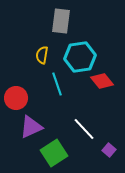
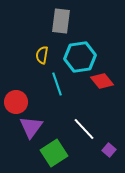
red circle: moved 4 px down
purple triangle: rotated 30 degrees counterclockwise
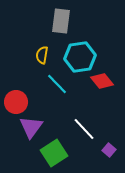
cyan line: rotated 25 degrees counterclockwise
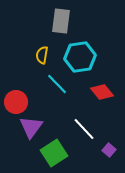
red diamond: moved 11 px down
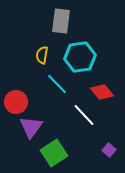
white line: moved 14 px up
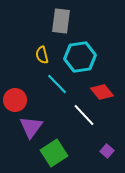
yellow semicircle: rotated 24 degrees counterclockwise
red circle: moved 1 px left, 2 px up
purple square: moved 2 px left, 1 px down
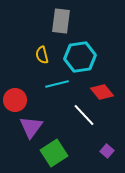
cyan line: rotated 60 degrees counterclockwise
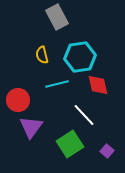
gray rectangle: moved 4 px left, 4 px up; rotated 35 degrees counterclockwise
red diamond: moved 4 px left, 7 px up; rotated 25 degrees clockwise
red circle: moved 3 px right
green square: moved 16 px right, 9 px up
